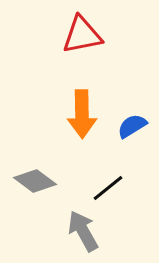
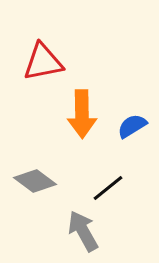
red triangle: moved 39 px left, 27 px down
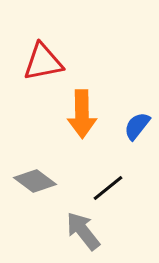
blue semicircle: moved 5 px right; rotated 20 degrees counterclockwise
gray arrow: rotated 9 degrees counterclockwise
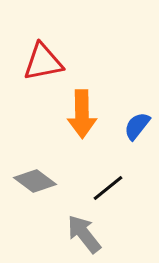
gray arrow: moved 1 px right, 3 px down
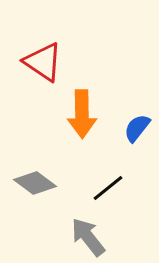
red triangle: rotated 45 degrees clockwise
blue semicircle: moved 2 px down
gray diamond: moved 2 px down
gray arrow: moved 4 px right, 3 px down
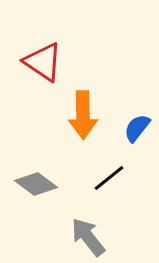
orange arrow: moved 1 px right, 1 px down
gray diamond: moved 1 px right, 1 px down
black line: moved 1 px right, 10 px up
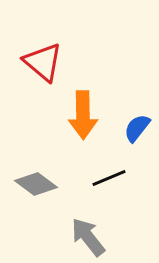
red triangle: rotated 6 degrees clockwise
black line: rotated 16 degrees clockwise
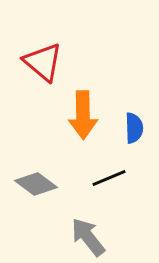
blue semicircle: moved 3 px left; rotated 140 degrees clockwise
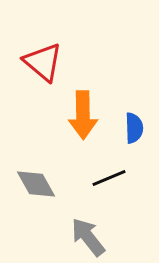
gray diamond: rotated 24 degrees clockwise
